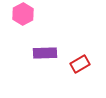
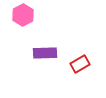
pink hexagon: moved 1 px down
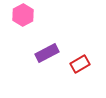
purple rectangle: moved 2 px right; rotated 25 degrees counterclockwise
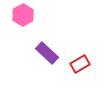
purple rectangle: rotated 70 degrees clockwise
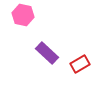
pink hexagon: rotated 20 degrees counterclockwise
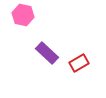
red rectangle: moved 1 px left, 1 px up
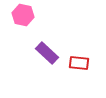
red rectangle: rotated 36 degrees clockwise
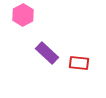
pink hexagon: rotated 20 degrees clockwise
